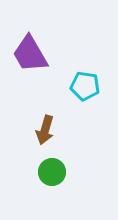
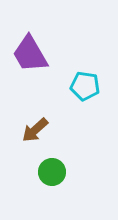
brown arrow: moved 10 px left; rotated 32 degrees clockwise
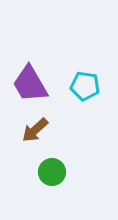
purple trapezoid: moved 30 px down
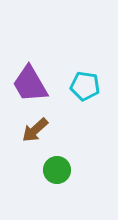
green circle: moved 5 px right, 2 px up
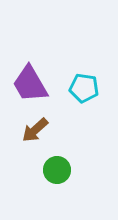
cyan pentagon: moved 1 px left, 2 px down
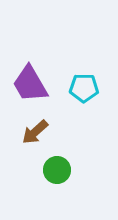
cyan pentagon: rotated 8 degrees counterclockwise
brown arrow: moved 2 px down
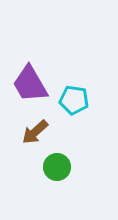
cyan pentagon: moved 10 px left, 12 px down; rotated 8 degrees clockwise
green circle: moved 3 px up
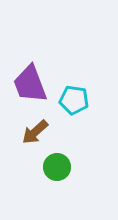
purple trapezoid: rotated 9 degrees clockwise
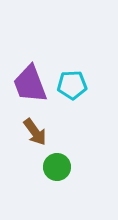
cyan pentagon: moved 2 px left, 15 px up; rotated 12 degrees counterclockwise
brown arrow: rotated 84 degrees counterclockwise
